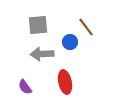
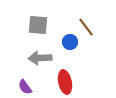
gray square: rotated 10 degrees clockwise
gray arrow: moved 2 px left, 4 px down
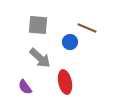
brown line: moved 1 px right, 1 px down; rotated 30 degrees counterclockwise
gray arrow: rotated 135 degrees counterclockwise
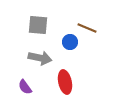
gray arrow: rotated 30 degrees counterclockwise
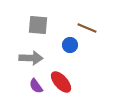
blue circle: moved 3 px down
gray arrow: moved 9 px left; rotated 10 degrees counterclockwise
red ellipse: moved 4 px left; rotated 30 degrees counterclockwise
purple semicircle: moved 11 px right, 1 px up
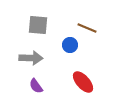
red ellipse: moved 22 px right
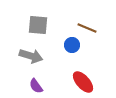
blue circle: moved 2 px right
gray arrow: moved 2 px up; rotated 15 degrees clockwise
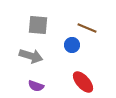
purple semicircle: rotated 35 degrees counterclockwise
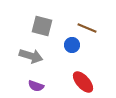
gray square: moved 4 px right, 1 px down; rotated 10 degrees clockwise
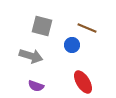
red ellipse: rotated 10 degrees clockwise
